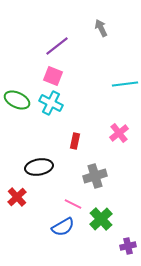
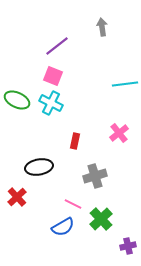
gray arrow: moved 1 px right, 1 px up; rotated 18 degrees clockwise
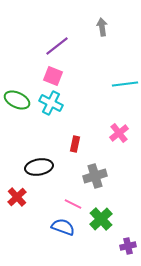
red rectangle: moved 3 px down
blue semicircle: rotated 130 degrees counterclockwise
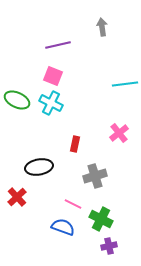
purple line: moved 1 px right, 1 px up; rotated 25 degrees clockwise
green cross: rotated 20 degrees counterclockwise
purple cross: moved 19 px left
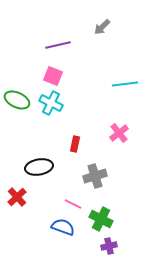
gray arrow: rotated 126 degrees counterclockwise
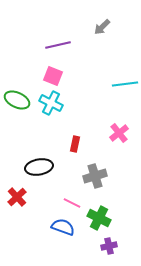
pink line: moved 1 px left, 1 px up
green cross: moved 2 px left, 1 px up
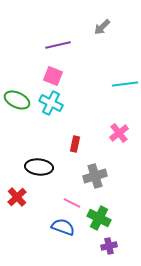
black ellipse: rotated 16 degrees clockwise
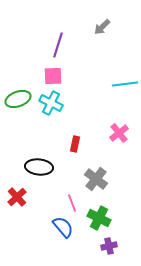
purple line: rotated 60 degrees counterclockwise
pink square: rotated 24 degrees counterclockwise
green ellipse: moved 1 px right, 1 px up; rotated 45 degrees counterclockwise
gray cross: moved 1 px right, 3 px down; rotated 35 degrees counterclockwise
pink line: rotated 42 degrees clockwise
blue semicircle: rotated 30 degrees clockwise
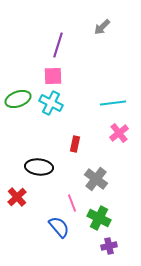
cyan line: moved 12 px left, 19 px down
blue semicircle: moved 4 px left
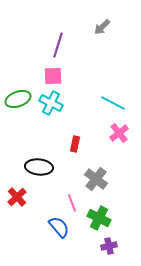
cyan line: rotated 35 degrees clockwise
